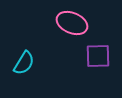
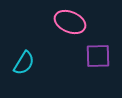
pink ellipse: moved 2 px left, 1 px up
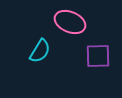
cyan semicircle: moved 16 px right, 12 px up
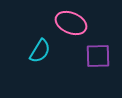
pink ellipse: moved 1 px right, 1 px down
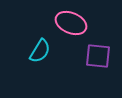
purple square: rotated 8 degrees clockwise
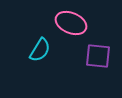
cyan semicircle: moved 1 px up
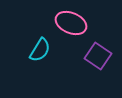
purple square: rotated 28 degrees clockwise
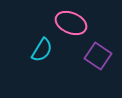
cyan semicircle: moved 2 px right
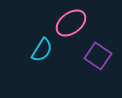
pink ellipse: rotated 60 degrees counterclockwise
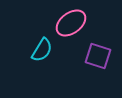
purple square: rotated 16 degrees counterclockwise
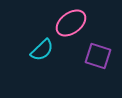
cyan semicircle: rotated 15 degrees clockwise
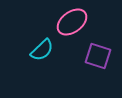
pink ellipse: moved 1 px right, 1 px up
